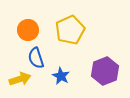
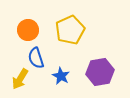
purple hexagon: moved 5 px left, 1 px down; rotated 12 degrees clockwise
yellow arrow: rotated 140 degrees clockwise
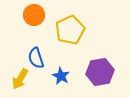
orange circle: moved 6 px right, 15 px up
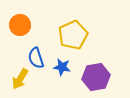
orange circle: moved 14 px left, 10 px down
yellow pentagon: moved 3 px right, 5 px down
purple hexagon: moved 4 px left, 5 px down
blue star: moved 1 px right, 9 px up; rotated 18 degrees counterclockwise
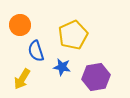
blue semicircle: moved 7 px up
yellow arrow: moved 2 px right
